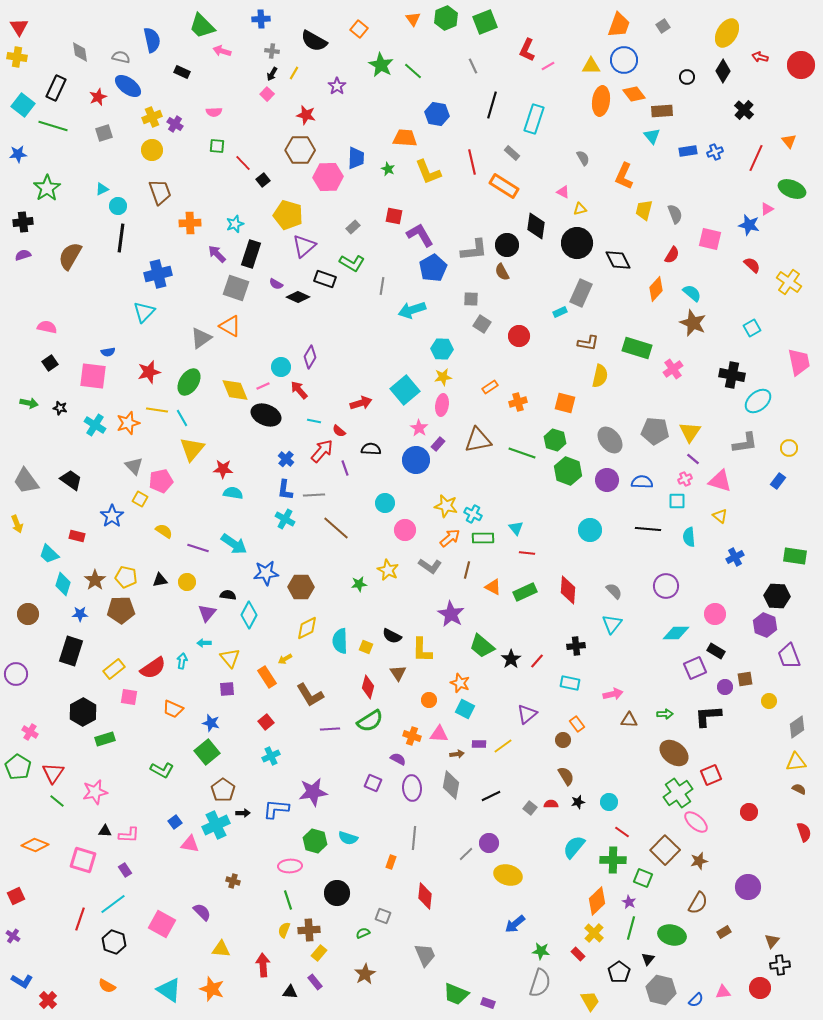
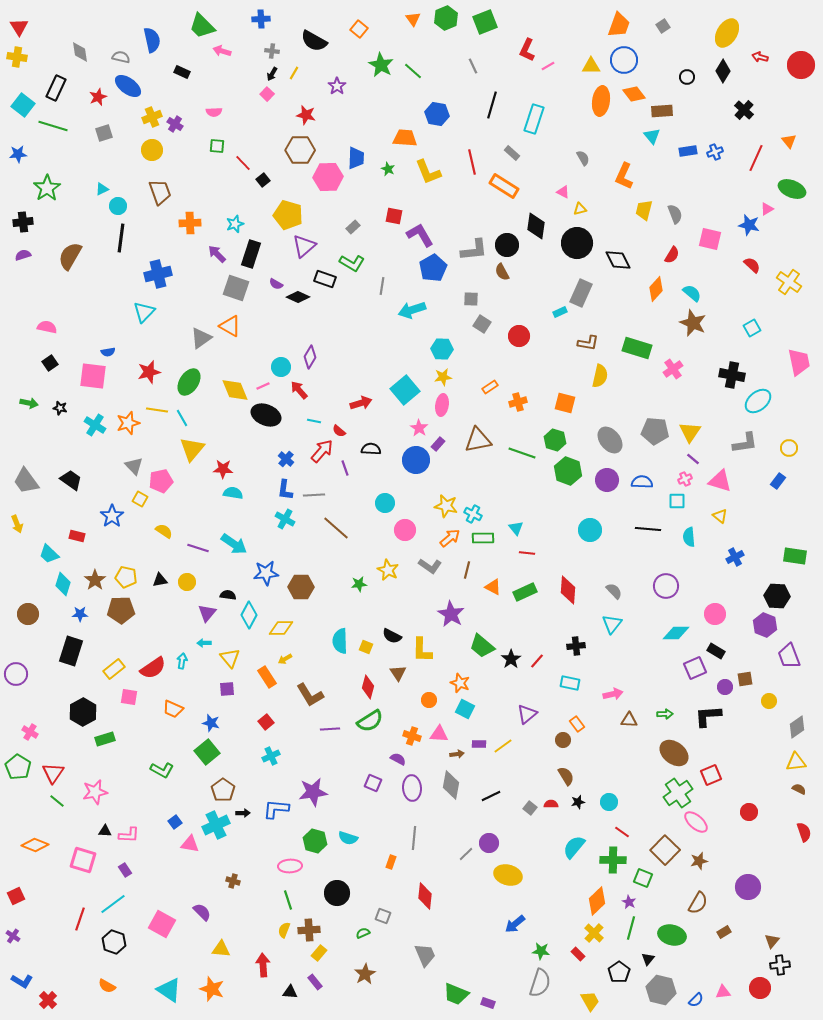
yellow diamond at (307, 628): moved 26 px left; rotated 25 degrees clockwise
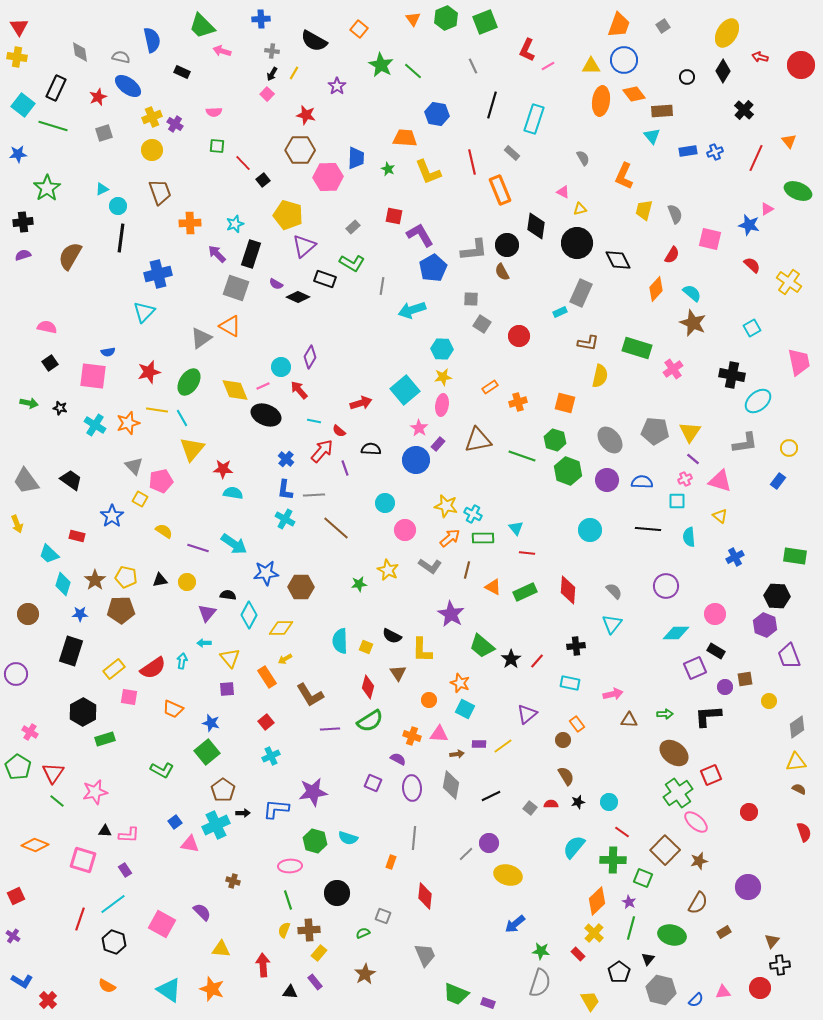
orange rectangle at (504, 186): moved 4 px left, 4 px down; rotated 36 degrees clockwise
green ellipse at (792, 189): moved 6 px right, 2 px down
green line at (522, 453): moved 3 px down
